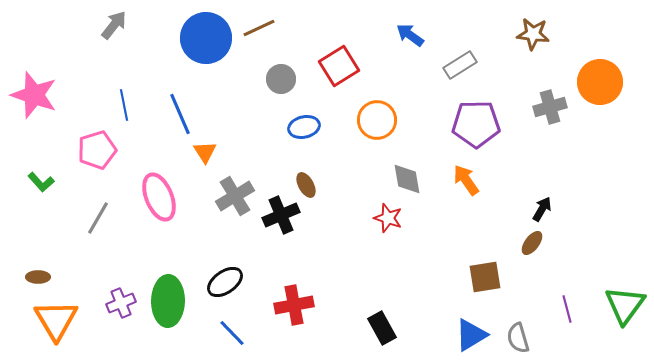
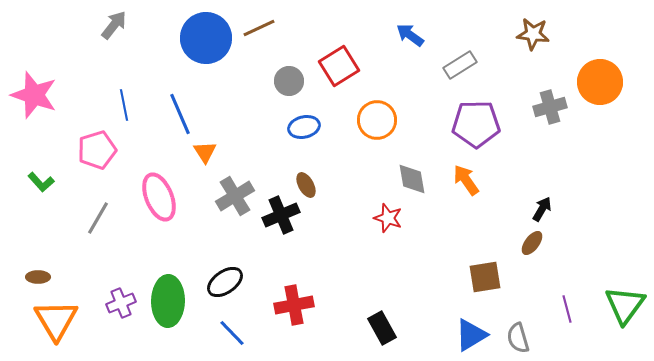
gray circle at (281, 79): moved 8 px right, 2 px down
gray diamond at (407, 179): moved 5 px right
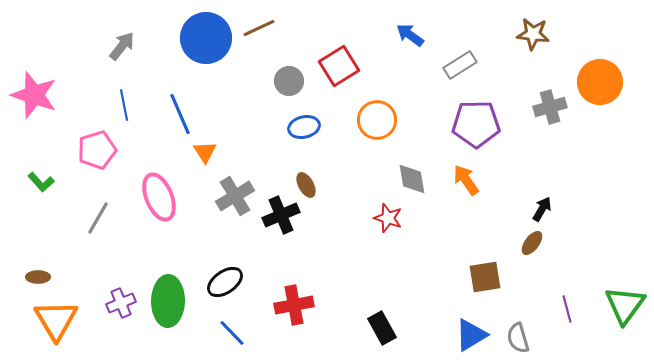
gray arrow at (114, 25): moved 8 px right, 21 px down
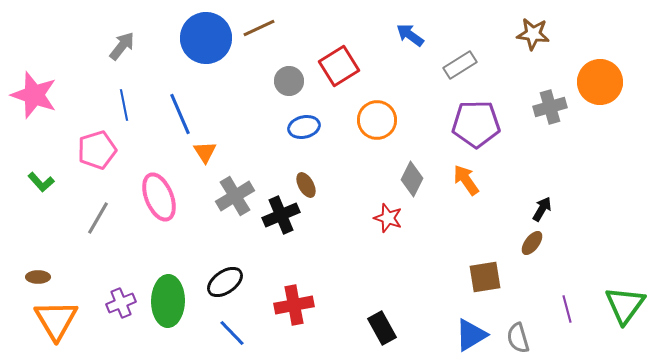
gray diamond at (412, 179): rotated 36 degrees clockwise
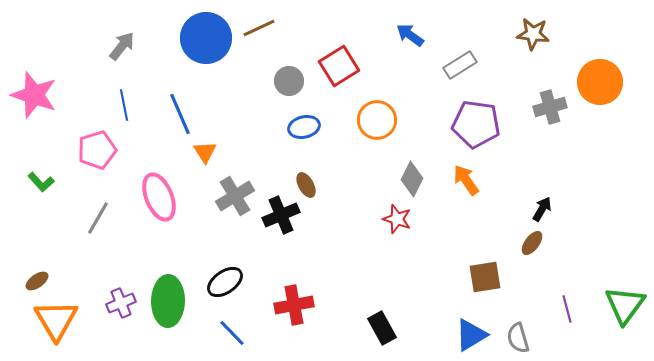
purple pentagon at (476, 124): rotated 9 degrees clockwise
red star at (388, 218): moved 9 px right, 1 px down
brown ellipse at (38, 277): moved 1 px left, 4 px down; rotated 35 degrees counterclockwise
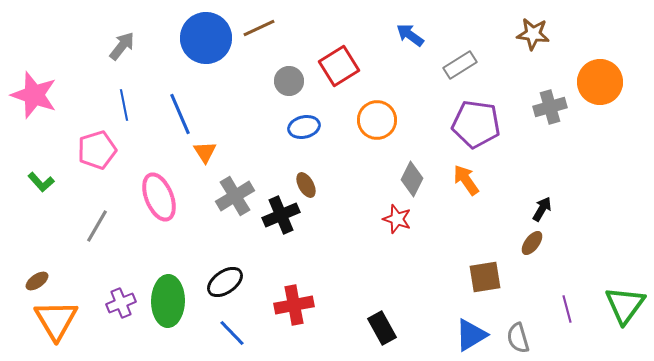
gray line at (98, 218): moved 1 px left, 8 px down
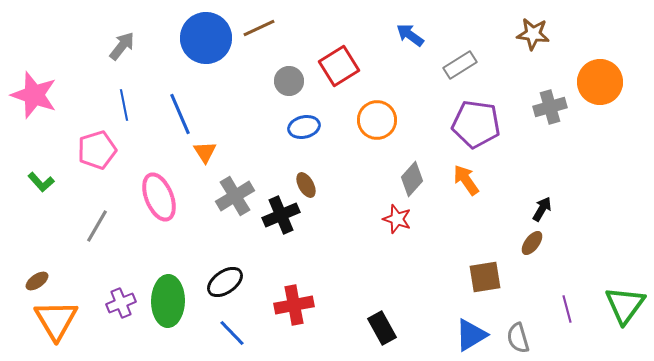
gray diamond at (412, 179): rotated 16 degrees clockwise
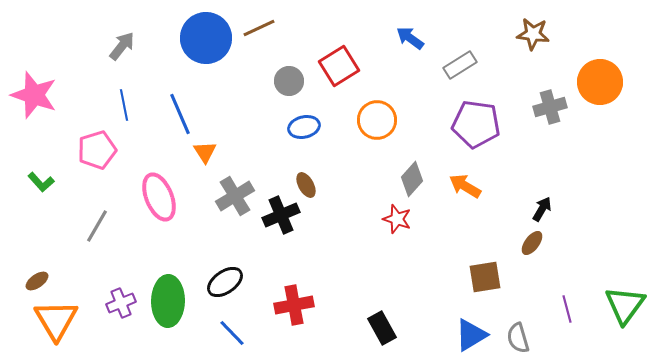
blue arrow at (410, 35): moved 3 px down
orange arrow at (466, 180): moved 1 px left, 6 px down; rotated 24 degrees counterclockwise
